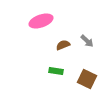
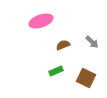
gray arrow: moved 5 px right, 1 px down
green rectangle: rotated 32 degrees counterclockwise
brown square: moved 1 px left, 1 px up
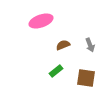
gray arrow: moved 2 px left, 3 px down; rotated 24 degrees clockwise
green rectangle: rotated 16 degrees counterclockwise
brown square: rotated 18 degrees counterclockwise
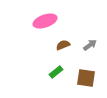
pink ellipse: moved 4 px right
gray arrow: rotated 104 degrees counterclockwise
green rectangle: moved 1 px down
